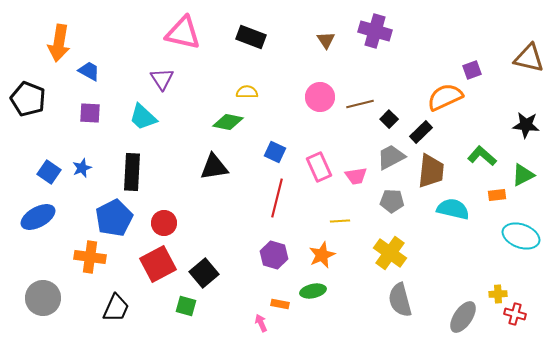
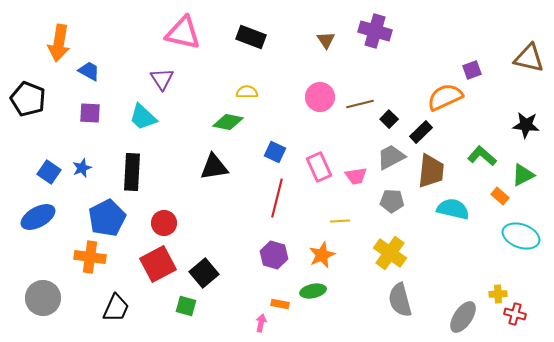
orange rectangle at (497, 195): moved 3 px right, 1 px down; rotated 48 degrees clockwise
blue pentagon at (114, 218): moved 7 px left
pink arrow at (261, 323): rotated 36 degrees clockwise
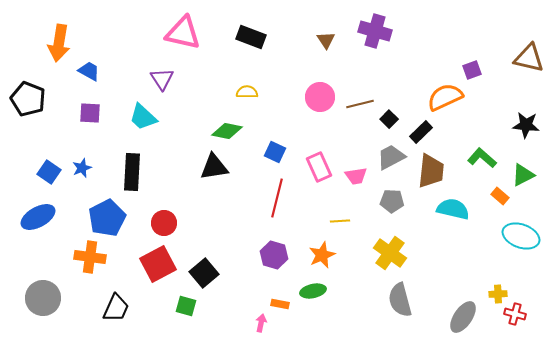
green diamond at (228, 122): moved 1 px left, 9 px down
green L-shape at (482, 156): moved 2 px down
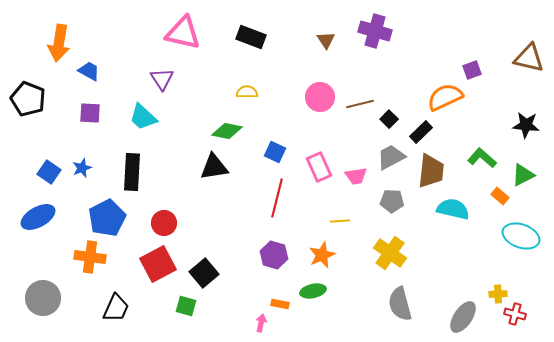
gray semicircle at (400, 300): moved 4 px down
